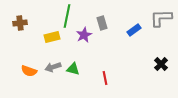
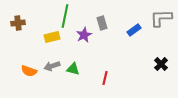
green line: moved 2 px left
brown cross: moved 2 px left
gray arrow: moved 1 px left, 1 px up
red line: rotated 24 degrees clockwise
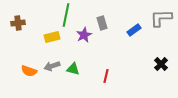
green line: moved 1 px right, 1 px up
red line: moved 1 px right, 2 px up
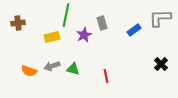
gray L-shape: moved 1 px left
red line: rotated 24 degrees counterclockwise
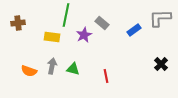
gray rectangle: rotated 32 degrees counterclockwise
yellow rectangle: rotated 21 degrees clockwise
gray arrow: rotated 119 degrees clockwise
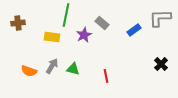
gray arrow: rotated 21 degrees clockwise
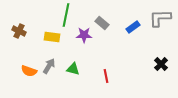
brown cross: moved 1 px right, 8 px down; rotated 32 degrees clockwise
blue rectangle: moved 1 px left, 3 px up
purple star: rotated 28 degrees clockwise
gray arrow: moved 3 px left
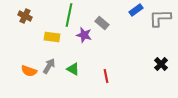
green line: moved 3 px right
blue rectangle: moved 3 px right, 17 px up
brown cross: moved 6 px right, 15 px up
purple star: rotated 14 degrees clockwise
green triangle: rotated 16 degrees clockwise
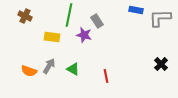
blue rectangle: rotated 48 degrees clockwise
gray rectangle: moved 5 px left, 2 px up; rotated 16 degrees clockwise
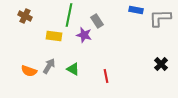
yellow rectangle: moved 2 px right, 1 px up
